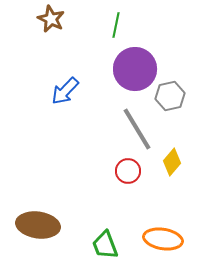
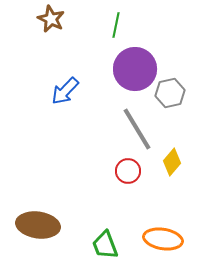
gray hexagon: moved 3 px up
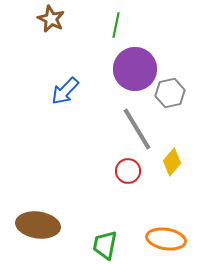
orange ellipse: moved 3 px right
green trapezoid: rotated 32 degrees clockwise
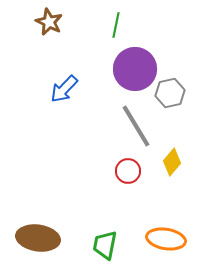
brown star: moved 2 px left, 3 px down
blue arrow: moved 1 px left, 2 px up
gray line: moved 1 px left, 3 px up
brown ellipse: moved 13 px down
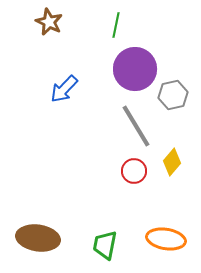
gray hexagon: moved 3 px right, 2 px down
red circle: moved 6 px right
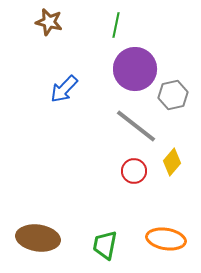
brown star: rotated 12 degrees counterclockwise
gray line: rotated 21 degrees counterclockwise
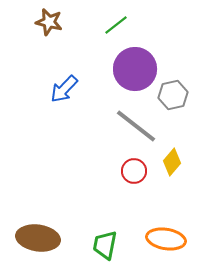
green line: rotated 40 degrees clockwise
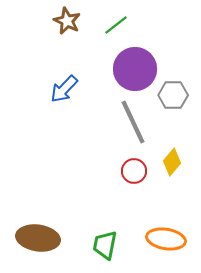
brown star: moved 18 px right, 1 px up; rotated 12 degrees clockwise
gray hexagon: rotated 12 degrees clockwise
gray line: moved 3 px left, 4 px up; rotated 27 degrees clockwise
